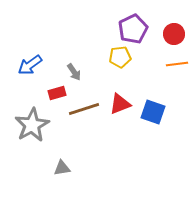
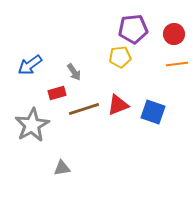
purple pentagon: rotated 20 degrees clockwise
red triangle: moved 2 px left, 1 px down
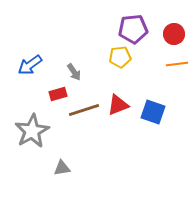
red rectangle: moved 1 px right, 1 px down
brown line: moved 1 px down
gray star: moved 6 px down
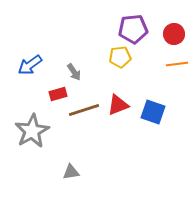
gray triangle: moved 9 px right, 4 px down
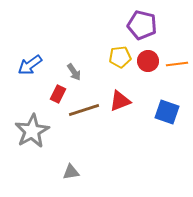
purple pentagon: moved 9 px right, 4 px up; rotated 20 degrees clockwise
red circle: moved 26 px left, 27 px down
red rectangle: rotated 48 degrees counterclockwise
red triangle: moved 2 px right, 4 px up
blue square: moved 14 px right
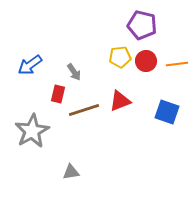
red circle: moved 2 px left
red rectangle: rotated 12 degrees counterclockwise
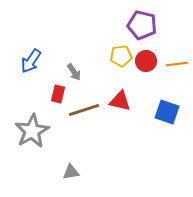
yellow pentagon: moved 1 px right, 1 px up
blue arrow: moved 1 px right, 4 px up; rotated 20 degrees counterclockwise
red triangle: rotated 35 degrees clockwise
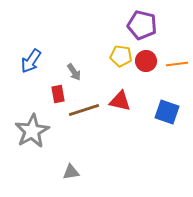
yellow pentagon: rotated 15 degrees clockwise
red rectangle: rotated 24 degrees counterclockwise
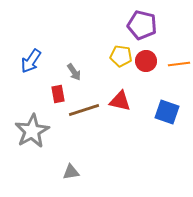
orange line: moved 2 px right
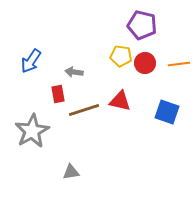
red circle: moved 1 px left, 2 px down
gray arrow: rotated 132 degrees clockwise
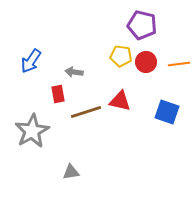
red circle: moved 1 px right, 1 px up
brown line: moved 2 px right, 2 px down
